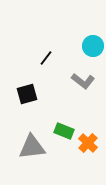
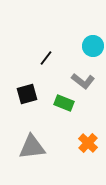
green rectangle: moved 28 px up
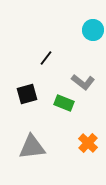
cyan circle: moved 16 px up
gray L-shape: moved 1 px down
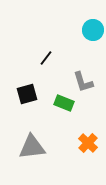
gray L-shape: rotated 35 degrees clockwise
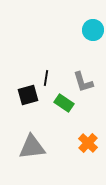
black line: moved 20 px down; rotated 28 degrees counterclockwise
black square: moved 1 px right, 1 px down
green rectangle: rotated 12 degrees clockwise
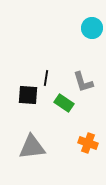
cyan circle: moved 1 px left, 2 px up
black square: rotated 20 degrees clockwise
orange cross: rotated 24 degrees counterclockwise
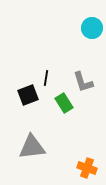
black square: rotated 25 degrees counterclockwise
green rectangle: rotated 24 degrees clockwise
orange cross: moved 1 px left, 25 px down
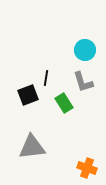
cyan circle: moved 7 px left, 22 px down
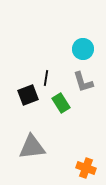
cyan circle: moved 2 px left, 1 px up
green rectangle: moved 3 px left
orange cross: moved 1 px left
